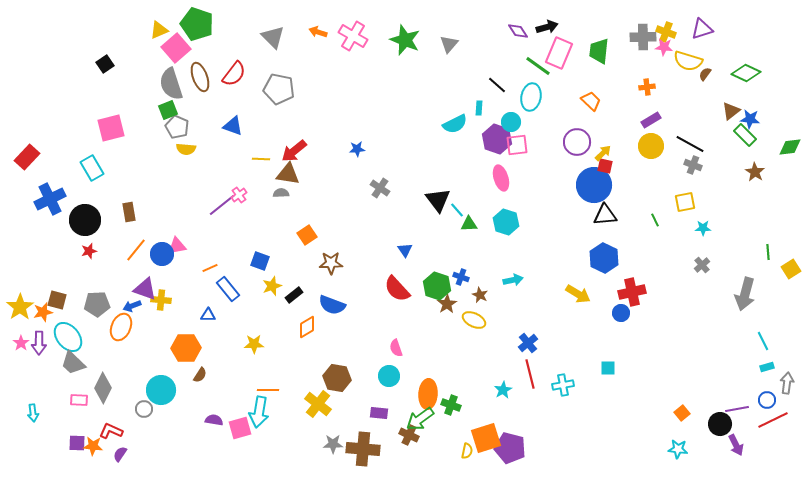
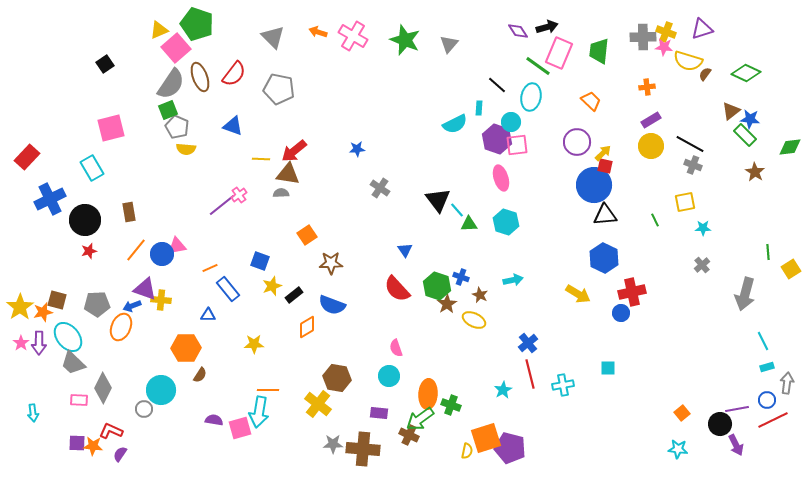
gray semicircle at (171, 84): rotated 128 degrees counterclockwise
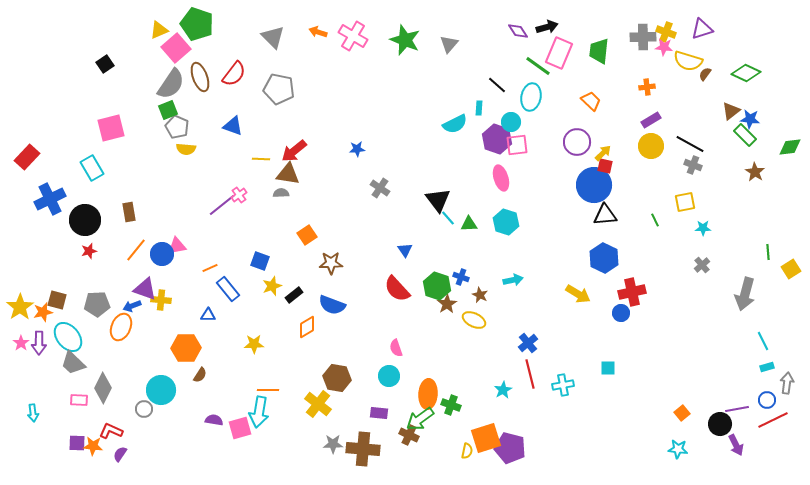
cyan line at (457, 210): moved 9 px left, 8 px down
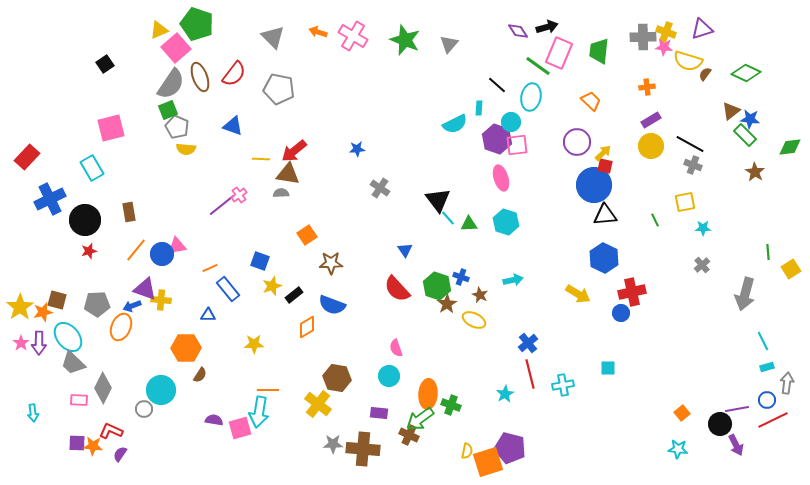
cyan star at (503, 390): moved 2 px right, 4 px down
orange square at (486, 438): moved 2 px right, 24 px down
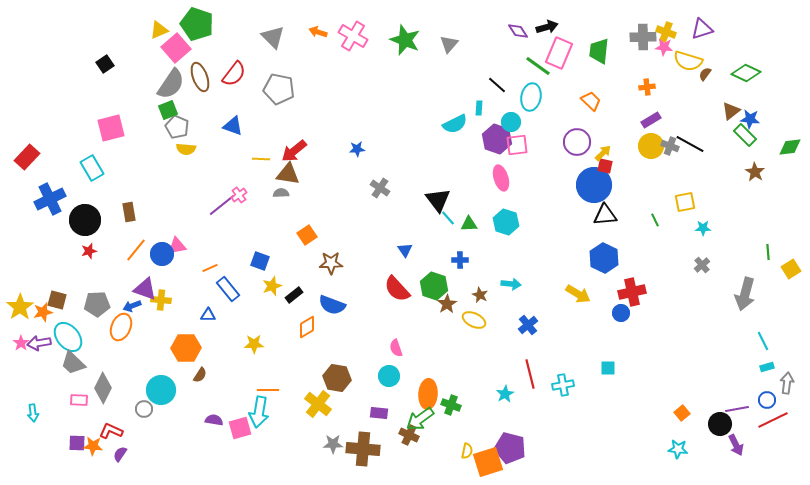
gray cross at (693, 165): moved 23 px left, 19 px up
blue cross at (461, 277): moved 1 px left, 17 px up; rotated 21 degrees counterclockwise
cyan arrow at (513, 280): moved 2 px left, 4 px down; rotated 18 degrees clockwise
green hexagon at (437, 286): moved 3 px left
purple arrow at (39, 343): rotated 80 degrees clockwise
blue cross at (528, 343): moved 18 px up
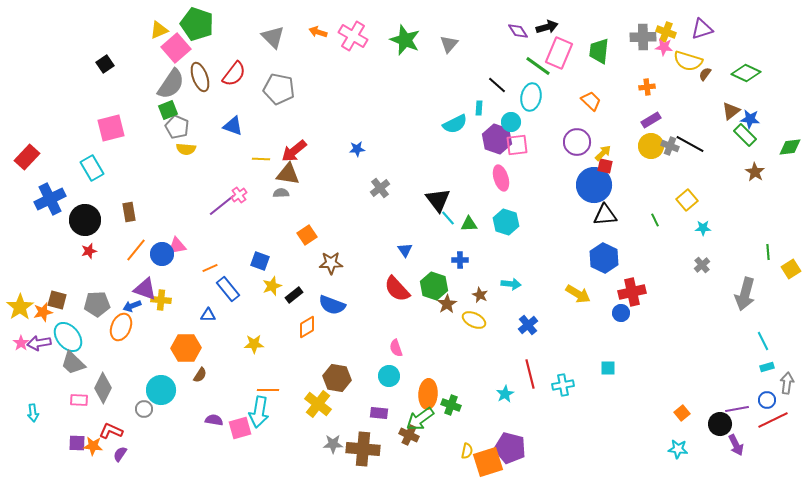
gray cross at (380, 188): rotated 18 degrees clockwise
yellow square at (685, 202): moved 2 px right, 2 px up; rotated 30 degrees counterclockwise
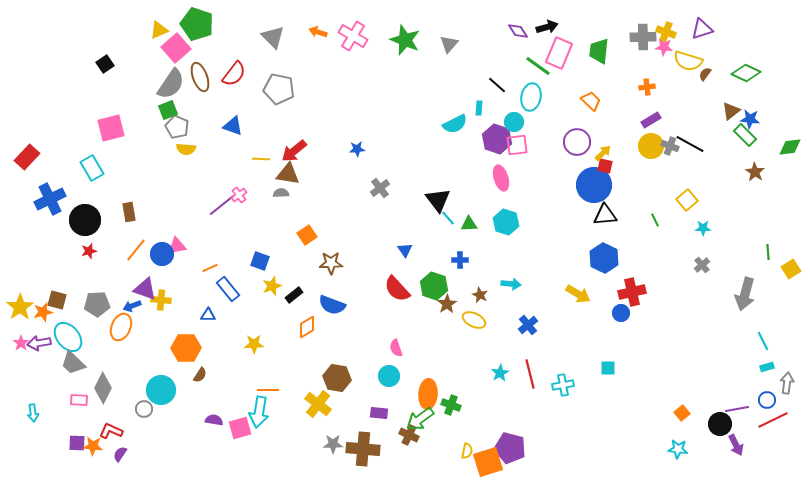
cyan circle at (511, 122): moved 3 px right
cyan star at (505, 394): moved 5 px left, 21 px up
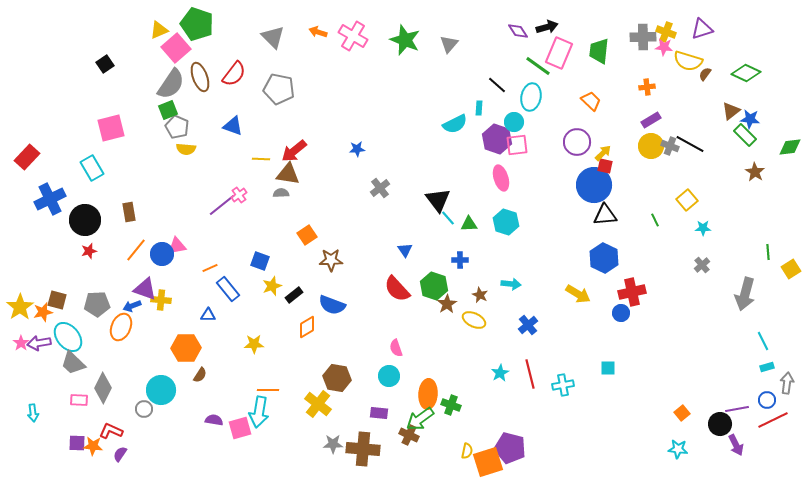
brown star at (331, 263): moved 3 px up
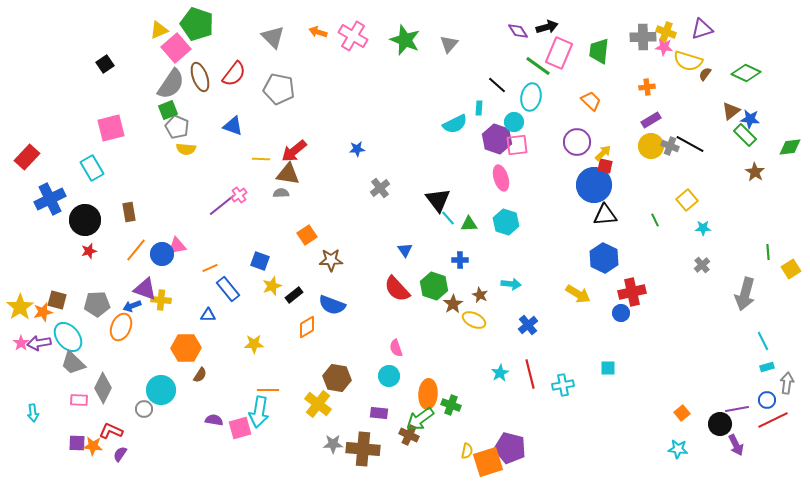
brown star at (447, 304): moved 6 px right
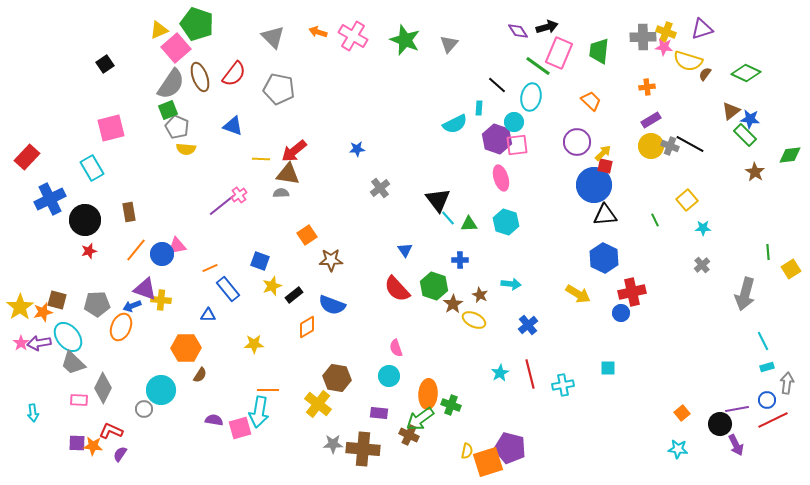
green diamond at (790, 147): moved 8 px down
